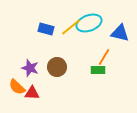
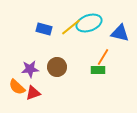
blue rectangle: moved 2 px left
orange line: moved 1 px left
purple star: moved 1 px down; rotated 24 degrees counterclockwise
red triangle: moved 1 px right; rotated 21 degrees counterclockwise
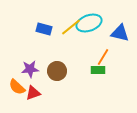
brown circle: moved 4 px down
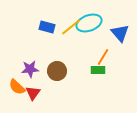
blue rectangle: moved 3 px right, 2 px up
blue triangle: rotated 36 degrees clockwise
red triangle: rotated 35 degrees counterclockwise
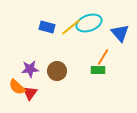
red triangle: moved 3 px left
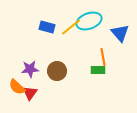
cyan ellipse: moved 2 px up
orange line: rotated 42 degrees counterclockwise
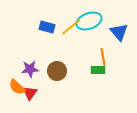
blue triangle: moved 1 px left, 1 px up
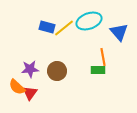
yellow line: moved 7 px left, 1 px down
